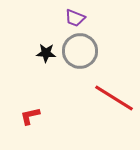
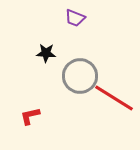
gray circle: moved 25 px down
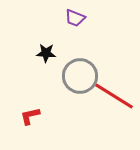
red line: moved 2 px up
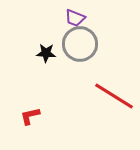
gray circle: moved 32 px up
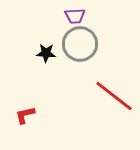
purple trapezoid: moved 2 px up; rotated 25 degrees counterclockwise
red line: rotated 6 degrees clockwise
red L-shape: moved 5 px left, 1 px up
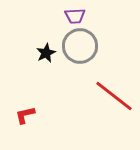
gray circle: moved 2 px down
black star: rotated 30 degrees counterclockwise
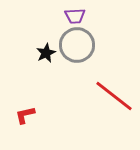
gray circle: moved 3 px left, 1 px up
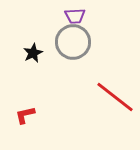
gray circle: moved 4 px left, 3 px up
black star: moved 13 px left
red line: moved 1 px right, 1 px down
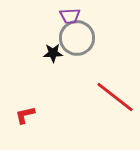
purple trapezoid: moved 5 px left
gray circle: moved 4 px right, 4 px up
black star: moved 20 px right; rotated 24 degrees clockwise
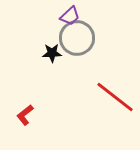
purple trapezoid: rotated 40 degrees counterclockwise
black star: moved 1 px left
red L-shape: rotated 25 degrees counterclockwise
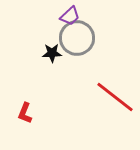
red L-shape: moved 2 px up; rotated 30 degrees counterclockwise
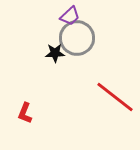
black star: moved 3 px right
